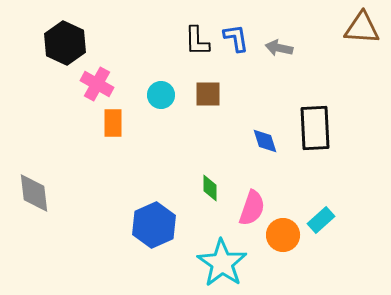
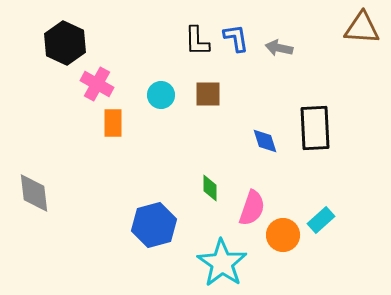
blue hexagon: rotated 9 degrees clockwise
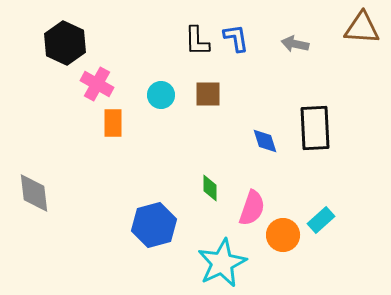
gray arrow: moved 16 px right, 4 px up
cyan star: rotated 12 degrees clockwise
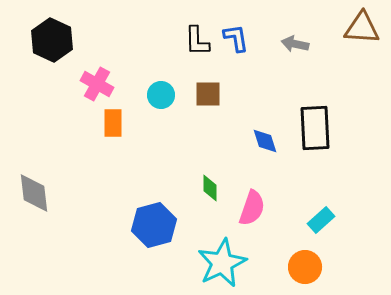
black hexagon: moved 13 px left, 3 px up
orange circle: moved 22 px right, 32 px down
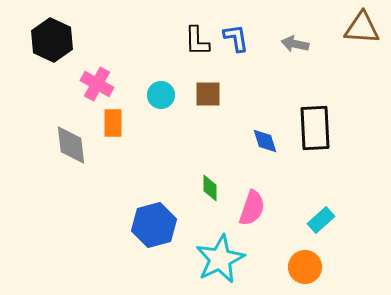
gray diamond: moved 37 px right, 48 px up
cyan star: moved 2 px left, 4 px up
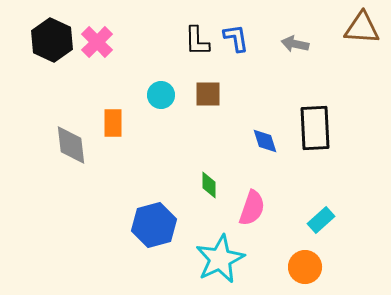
pink cross: moved 42 px up; rotated 16 degrees clockwise
green diamond: moved 1 px left, 3 px up
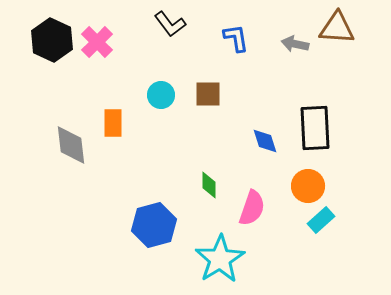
brown triangle: moved 25 px left
black L-shape: moved 27 px left, 17 px up; rotated 36 degrees counterclockwise
cyan star: rotated 6 degrees counterclockwise
orange circle: moved 3 px right, 81 px up
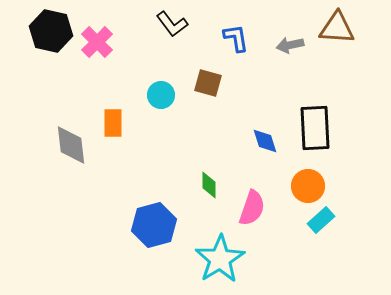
black L-shape: moved 2 px right
black hexagon: moved 1 px left, 9 px up; rotated 12 degrees counterclockwise
gray arrow: moved 5 px left, 1 px down; rotated 24 degrees counterclockwise
brown square: moved 11 px up; rotated 16 degrees clockwise
